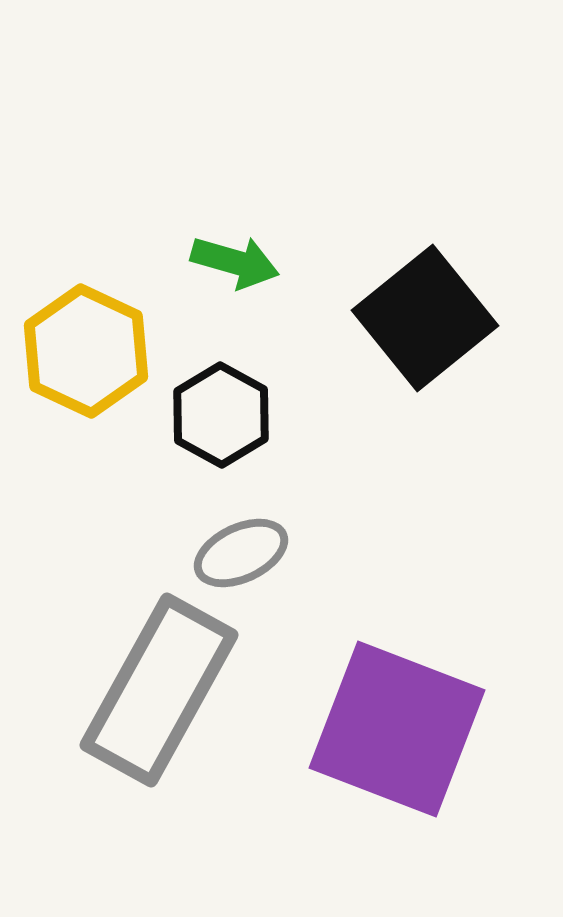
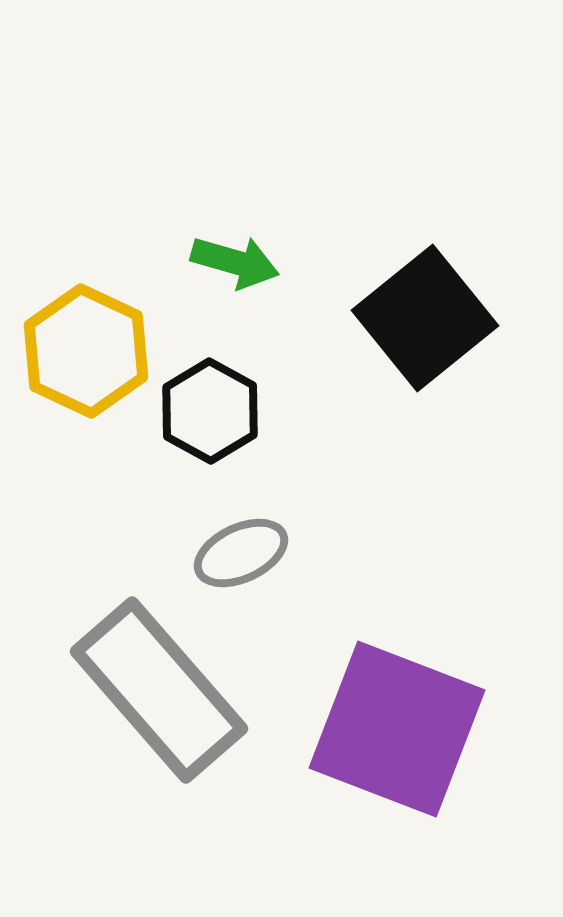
black hexagon: moved 11 px left, 4 px up
gray rectangle: rotated 70 degrees counterclockwise
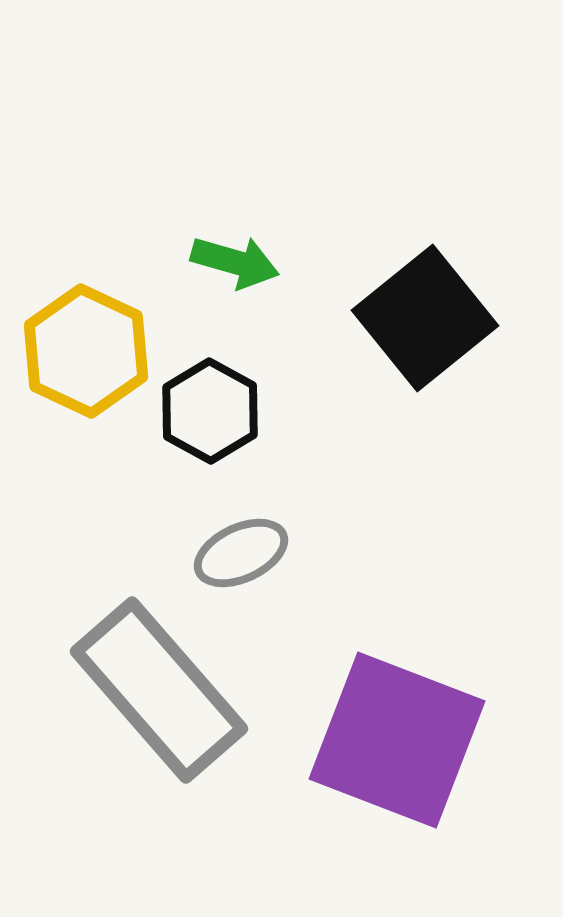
purple square: moved 11 px down
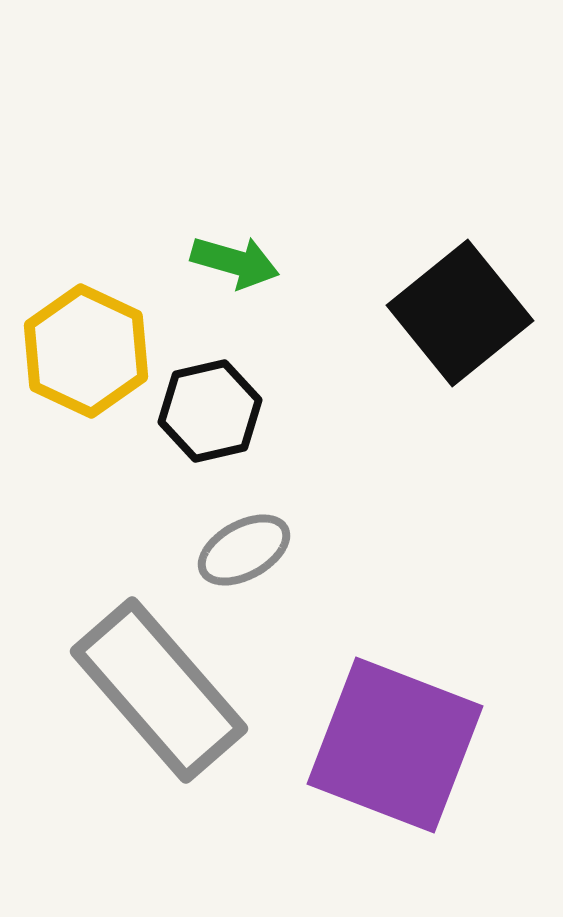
black square: moved 35 px right, 5 px up
black hexagon: rotated 18 degrees clockwise
gray ellipse: moved 3 px right, 3 px up; rotated 4 degrees counterclockwise
purple square: moved 2 px left, 5 px down
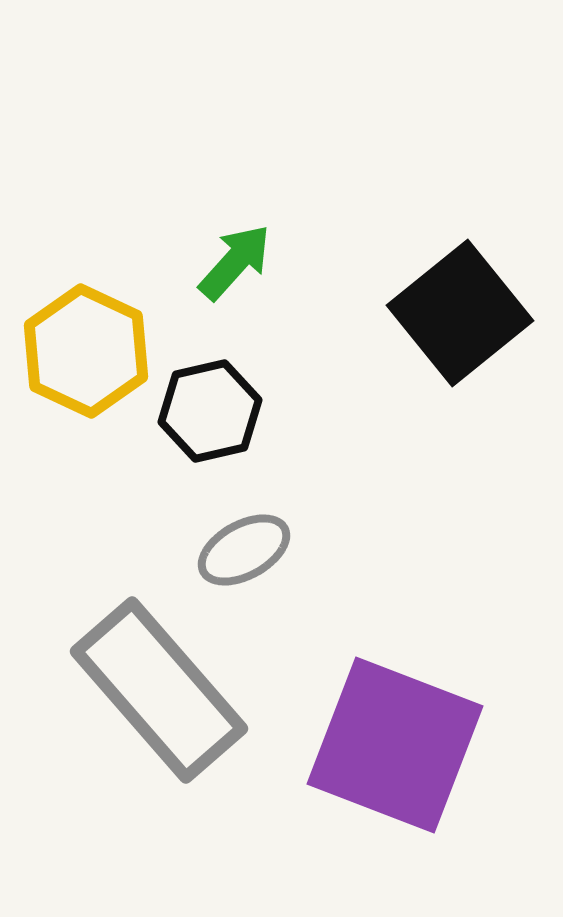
green arrow: rotated 64 degrees counterclockwise
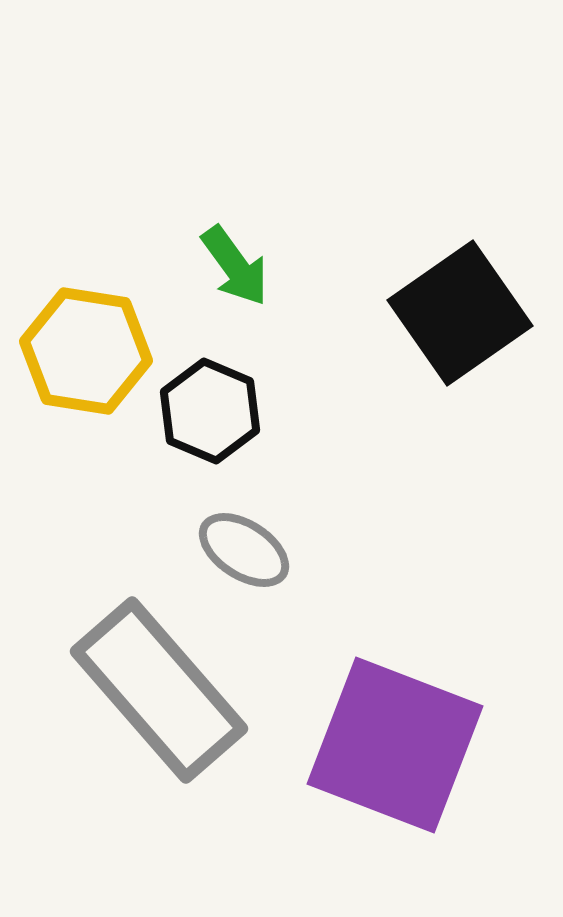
green arrow: moved 4 px down; rotated 102 degrees clockwise
black square: rotated 4 degrees clockwise
yellow hexagon: rotated 16 degrees counterclockwise
black hexagon: rotated 24 degrees counterclockwise
gray ellipse: rotated 62 degrees clockwise
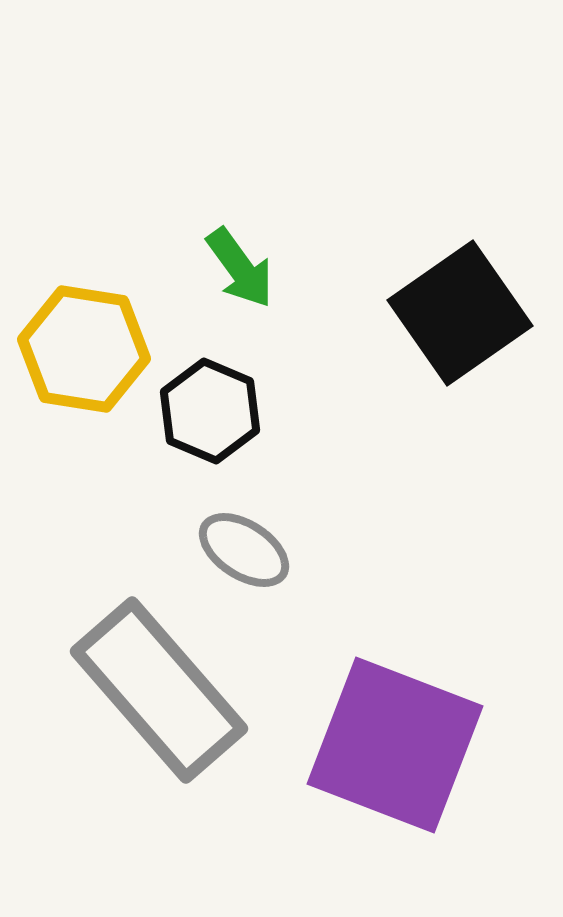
green arrow: moved 5 px right, 2 px down
yellow hexagon: moved 2 px left, 2 px up
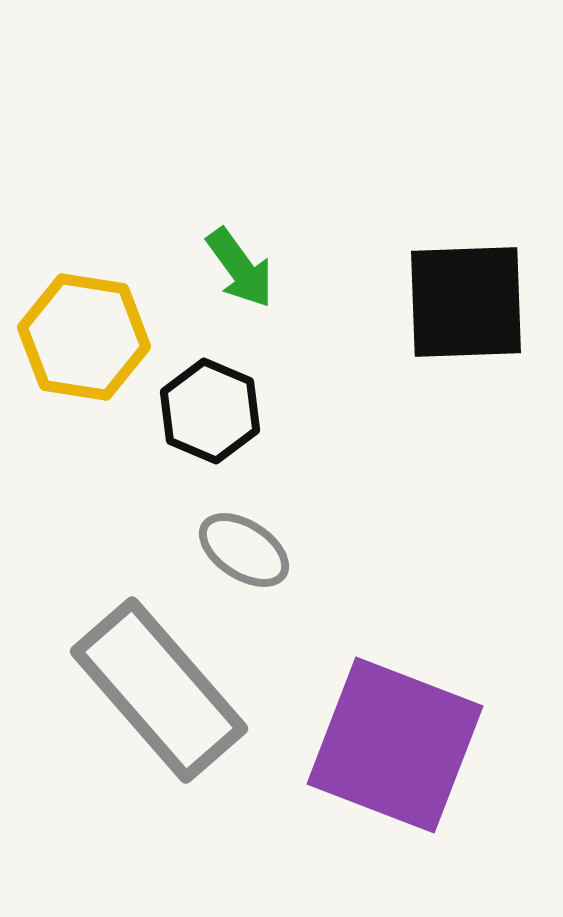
black square: moved 6 px right, 11 px up; rotated 33 degrees clockwise
yellow hexagon: moved 12 px up
